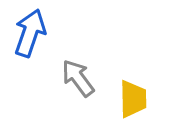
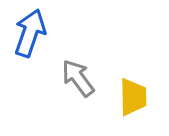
yellow trapezoid: moved 2 px up
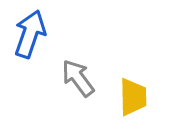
blue arrow: moved 1 px down
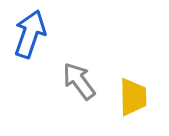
gray arrow: moved 1 px right, 3 px down
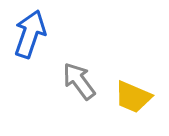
yellow trapezoid: rotated 114 degrees clockwise
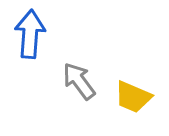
blue arrow: rotated 15 degrees counterclockwise
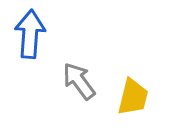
yellow trapezoid: rotated 99 degrees counterclockwise
